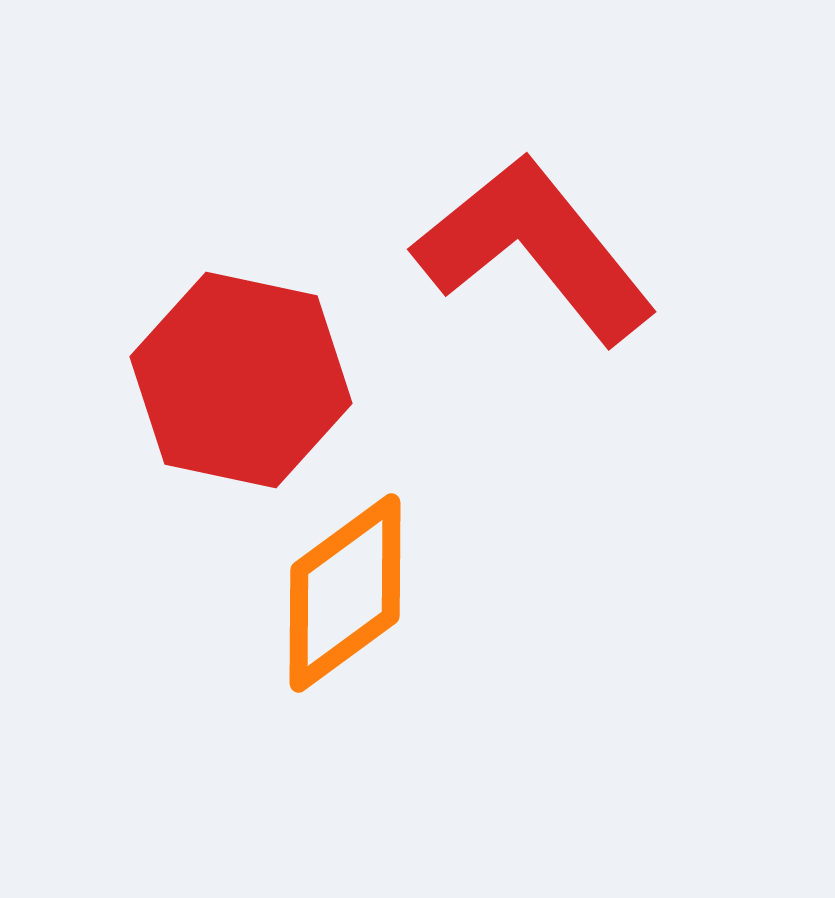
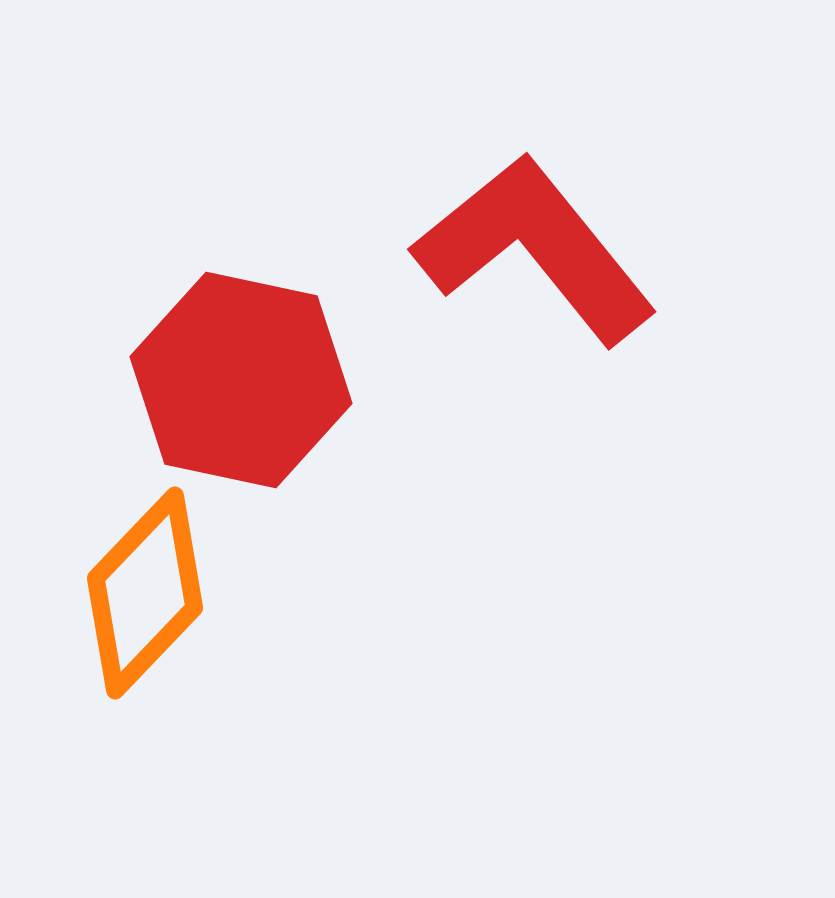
orange diamond: moved 200 px left; rotated 10 degrees counterclockwise
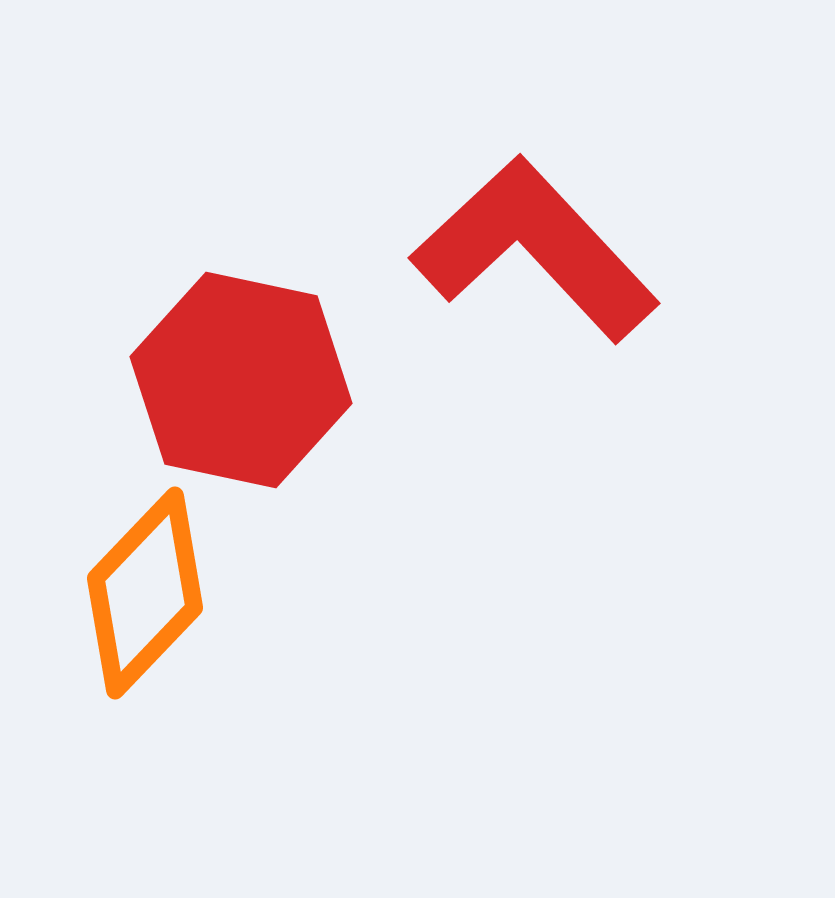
red L-shape: rotated 4 degrees counterclockwise
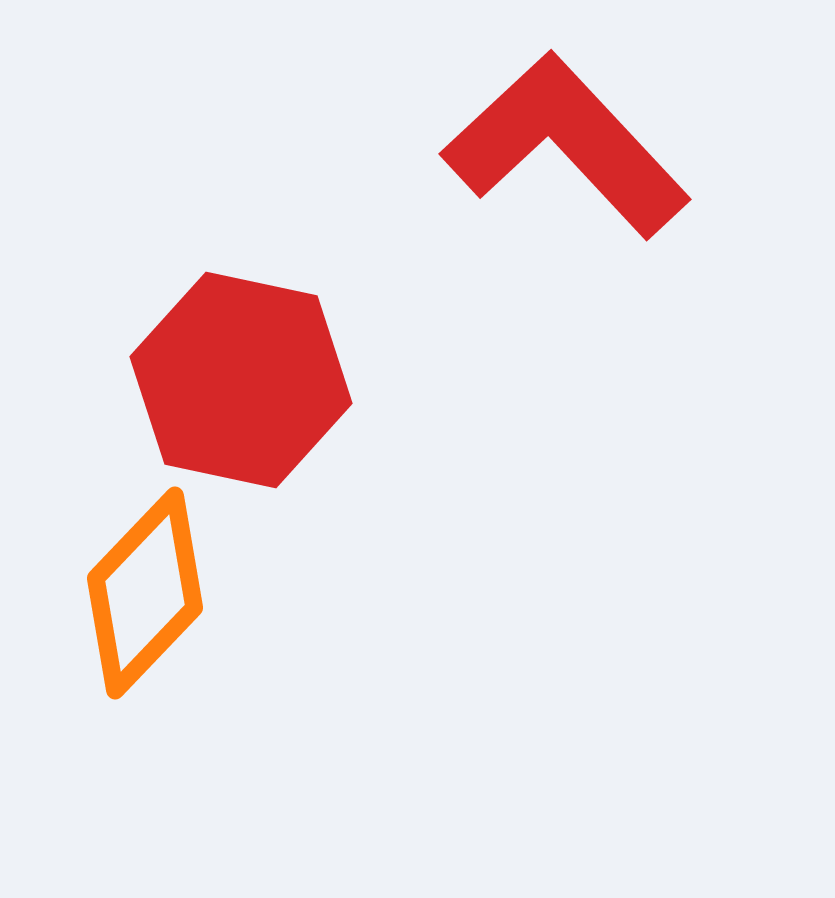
red L-shape: moved 31 px right, 104 px up
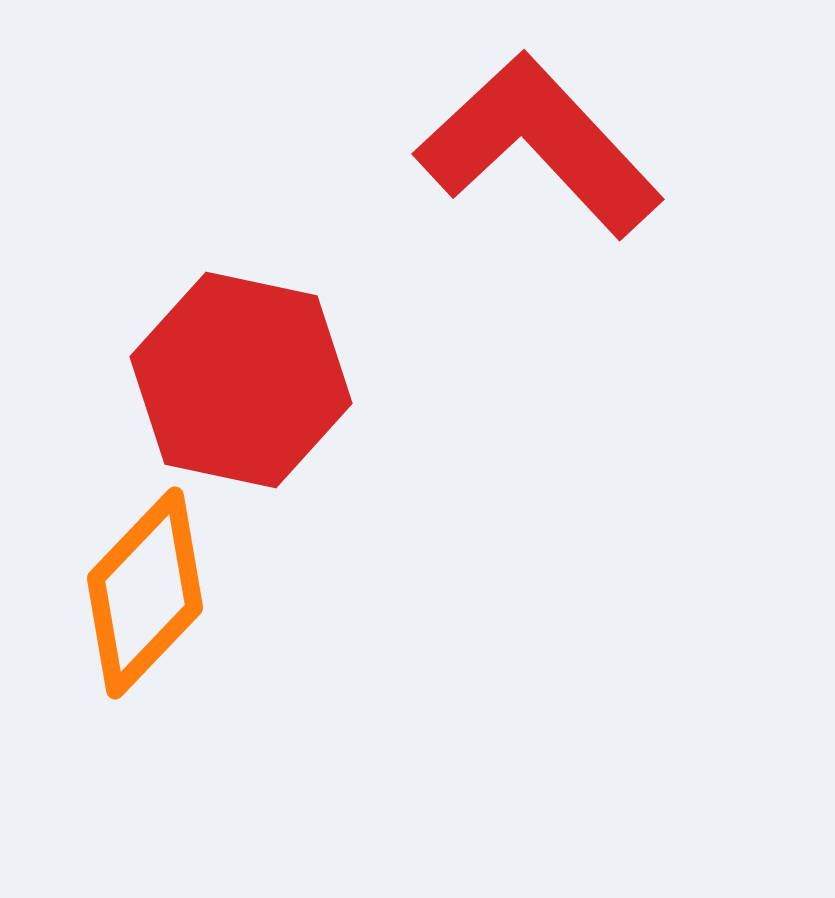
red L-shape: moved 27 px left
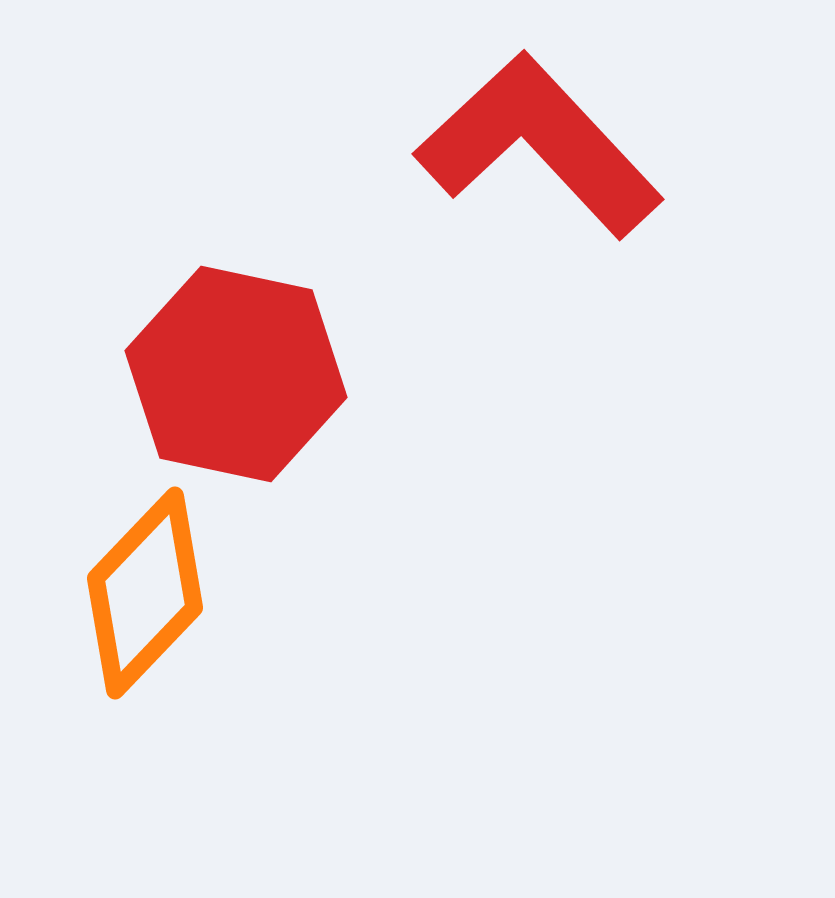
red hexagon: moved 5 px left, 6 px up
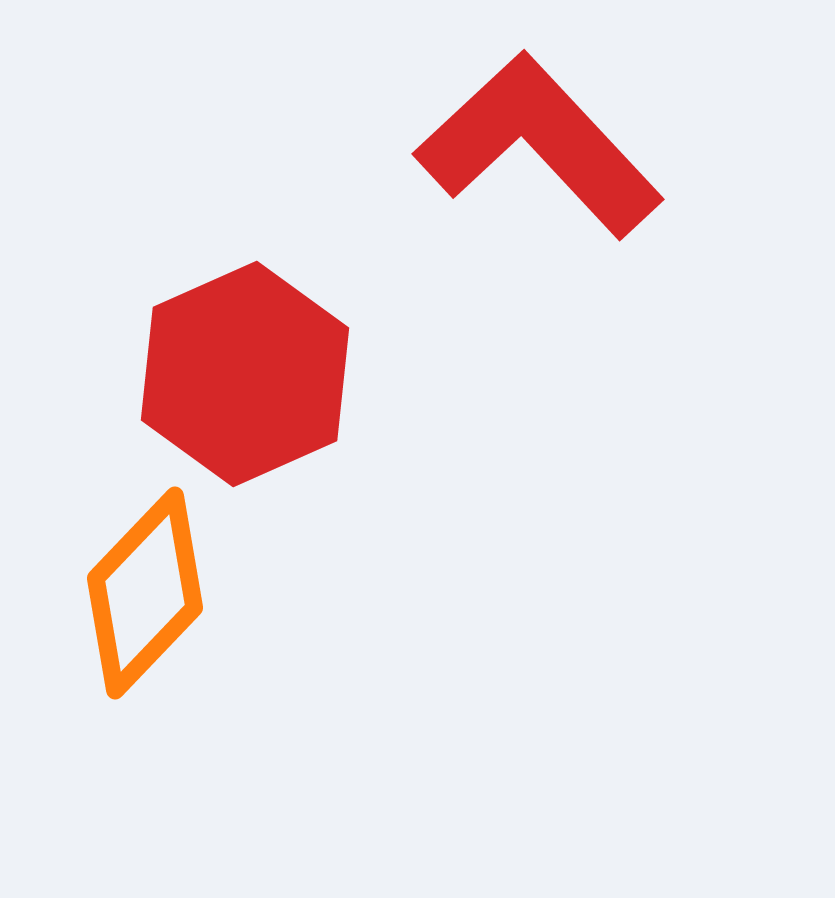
red hexagon: moved 9 px right; rotated 24 degrees clockwise
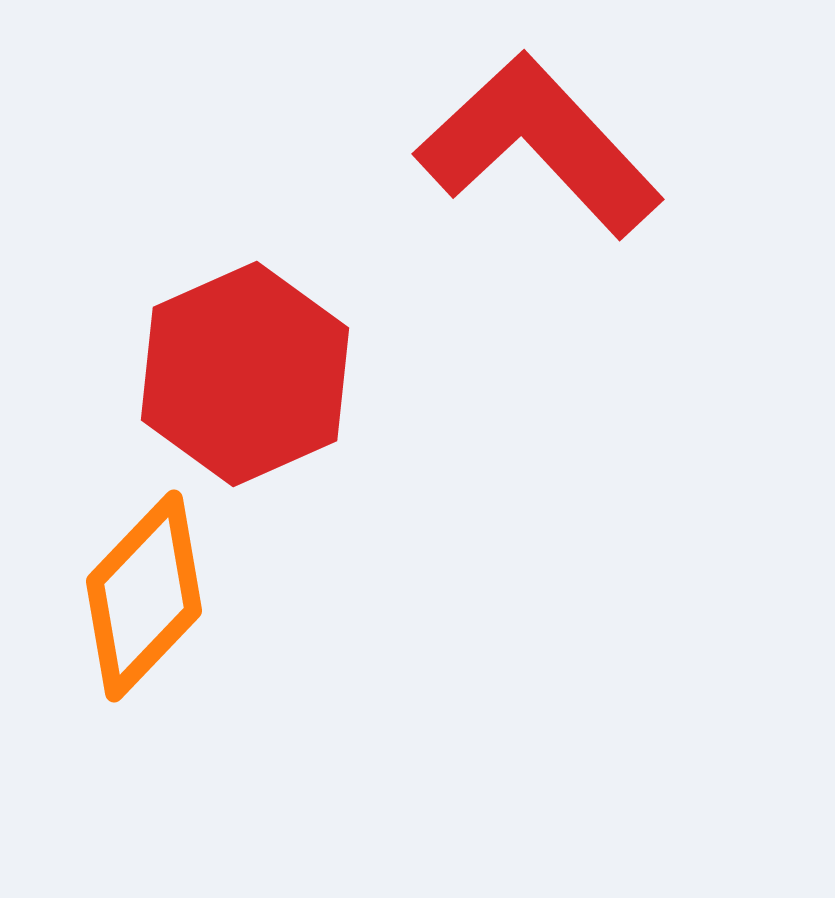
orange diamond: moved 1 px left, 3 px down
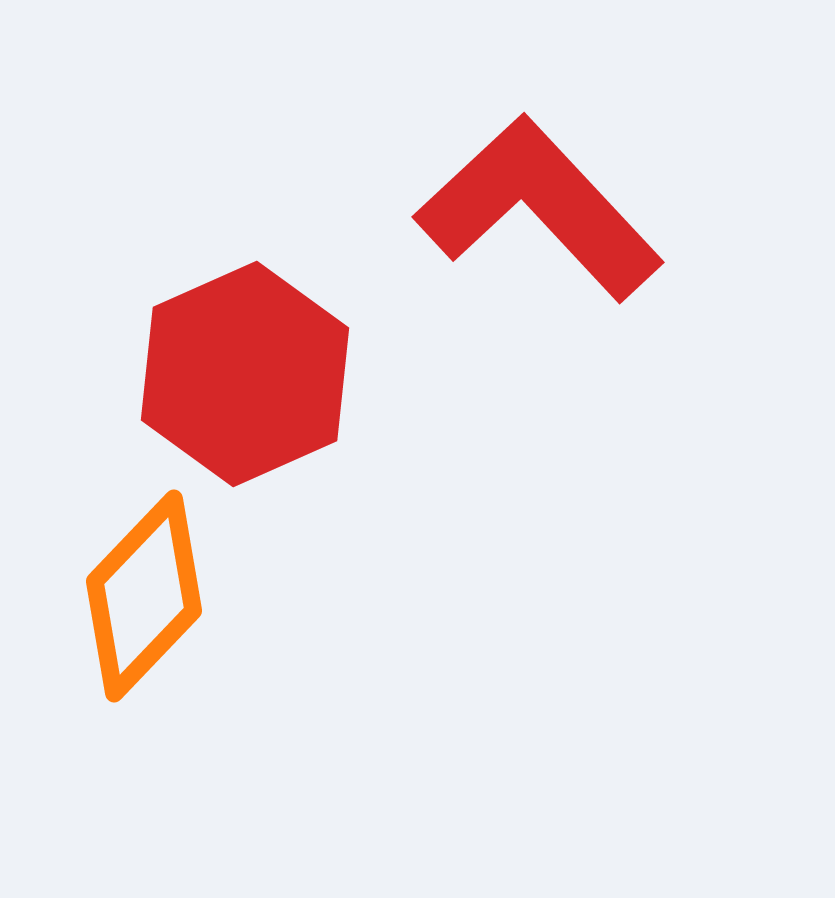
red L-shape: moved 63 px down
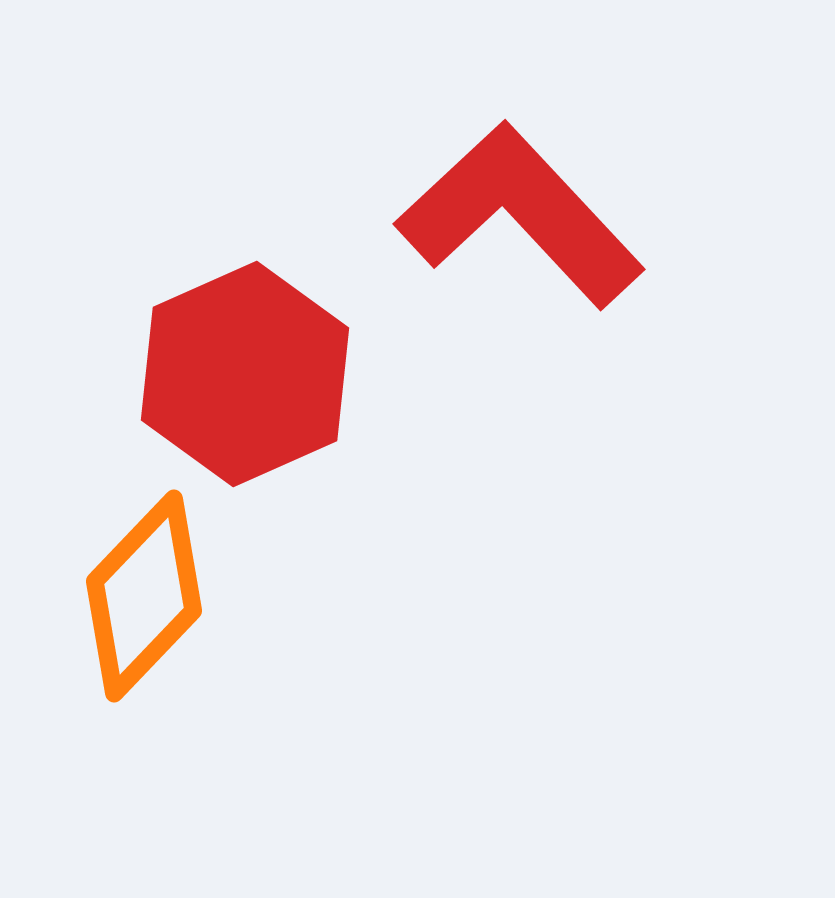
red L-shape: moved 19 px left, 7 px down
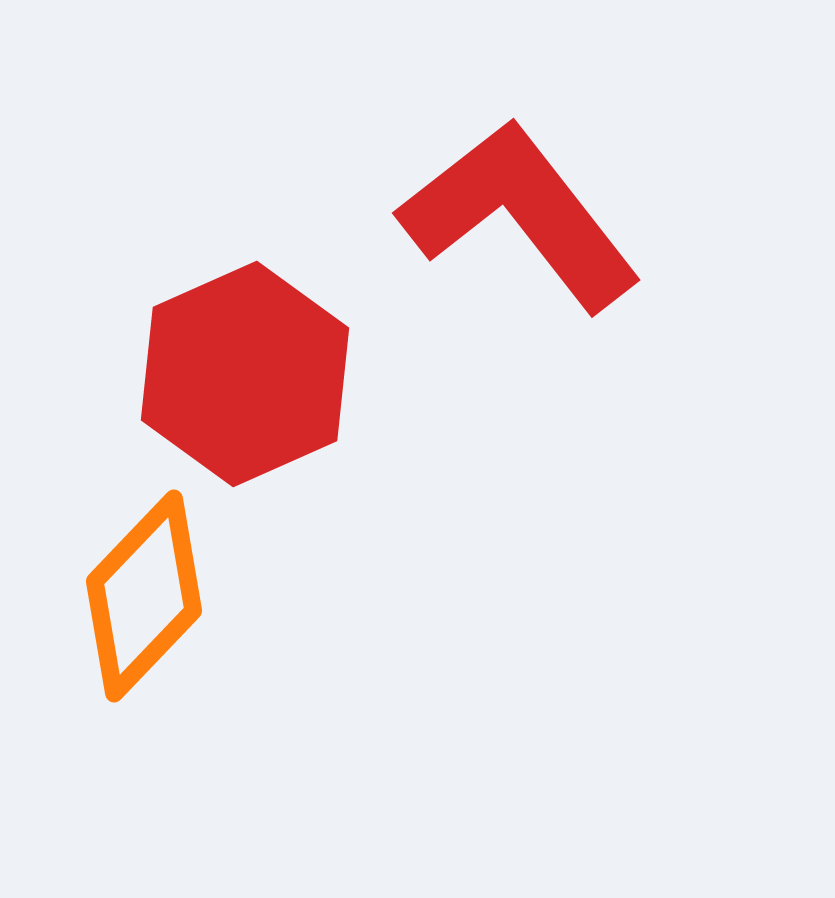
red L-shape: rotated 5 degrees clockwise
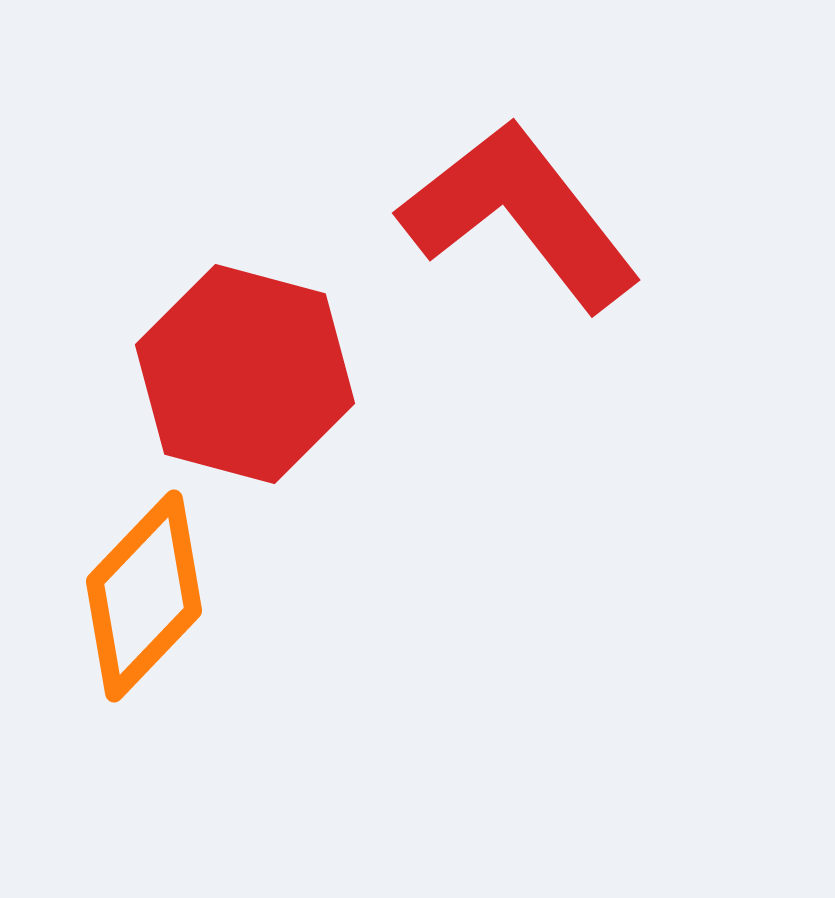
red hexagon: rotated 21 degrees counterclockwise
